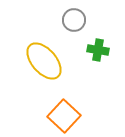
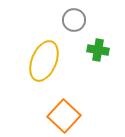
yellow ellipse: rotated 63 degrees clockwise
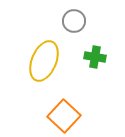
gray circle: moved 1 px down
green cross: moved 3 px left, 7 px down
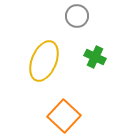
gray circle: moved 3 px right, 5 px up
green cross: rotated 15 degrees clockwise
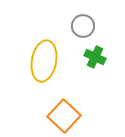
gray circle: moved 6 px right, 10 px down
yellow ellipse: rotated 12 degrees counterclockwise
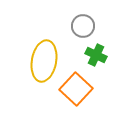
green cross: moved 1 px right, 2 px up
orange square: moved 12 px right, 27 px up
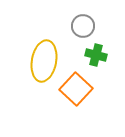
green cross: rotated 10 degrees counterclockwise
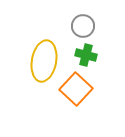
green cross: moved 10 px left
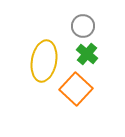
green cross: moved 1 px right, 1 px up; rotated 25 degrees clockwise
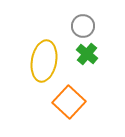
orange square: moved 7 px left, 13 px down
